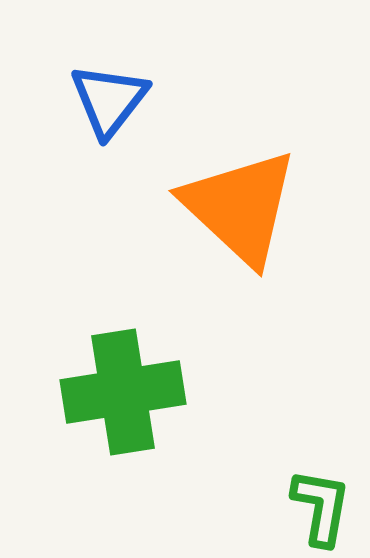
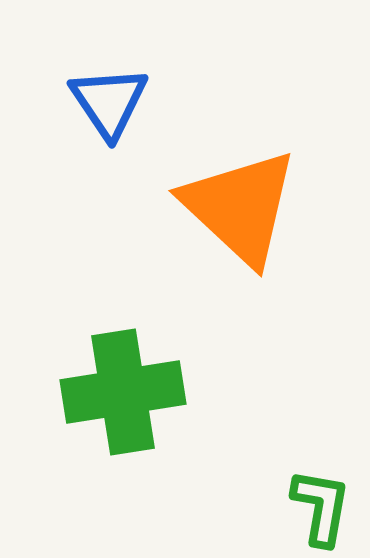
blue triangle: moved 2 px down; rotated 12 degrees counterclockwise
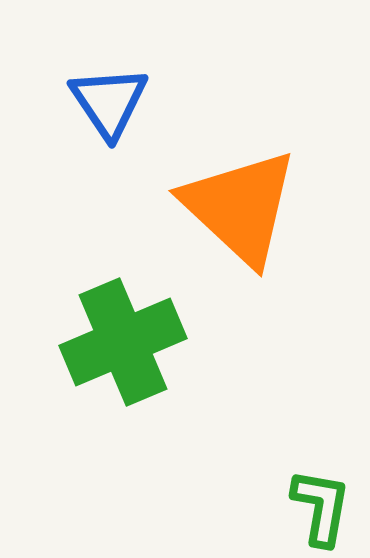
green cross: moved 50 px up; rotated 14 degrees counterclockwise
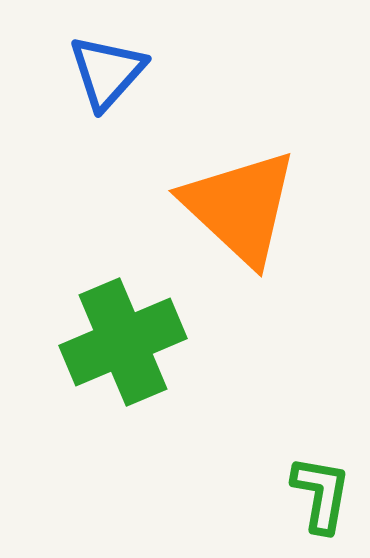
blue triangle: moved 2 px left, 30 px up; rotated 16 degrees clockwise
green L-shape: moved 13 px up
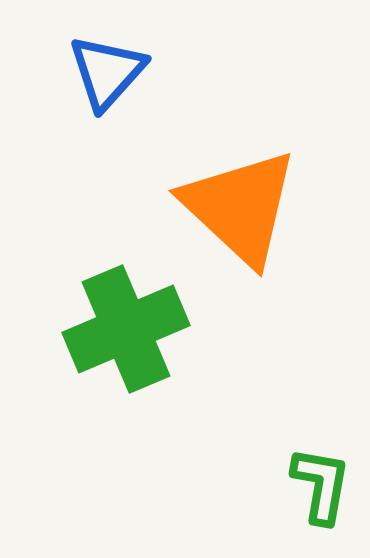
green cross: moved 3 px right, 13 px up
green L-shape: moved 9 px up
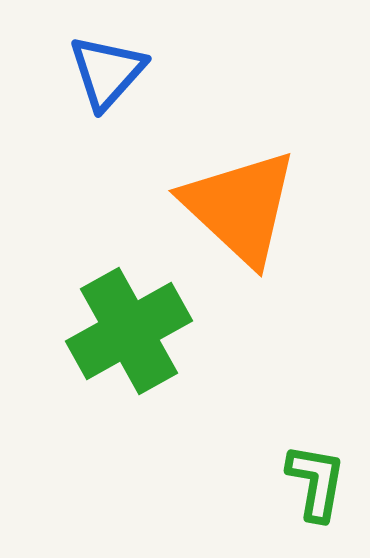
green cross: moved 3 px right, 2 px down; rotated 6 degrees counterclockwise
green L-shape: moved 5 px left, 3 px up
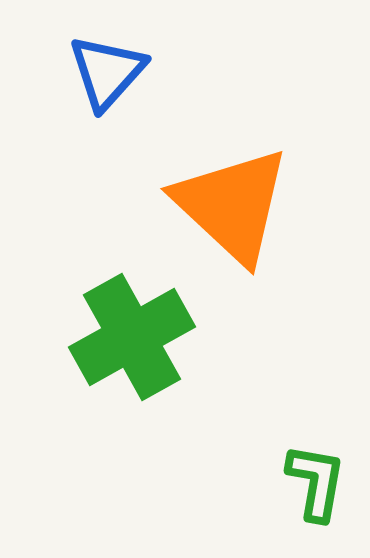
orange triangle: moved 8 px left, 2 px up
green cross: moved 3 px right, 6 px down
